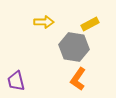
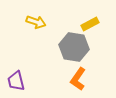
yellow arrow: moved 8 px left; rotated 18 degrees clockwise
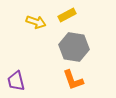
yellow rectangle: moved 23 px left, 9 px up
orange L-shape: moved 5 px left, 1 px down; rotated 55 degrees counterclockwise
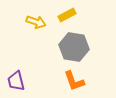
orange L-shape: moved 1 px right, 1 px down
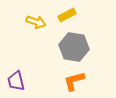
orange L-shape: rotated 95 degrees clockwise
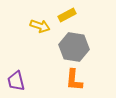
yellow arrow: moved 4 px right, 4 px down
orange L-shape: moved 1 px up; rotated 70 degrees counterclockwise
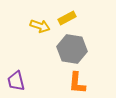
yellow rectangle: moved 3 px down
gray hexagon: moved 2 px left, 2 px down
orange L-shape: moved 3 px right, 3 px down
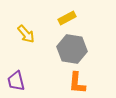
yellow arrow: moved 14 px left, 8 px down; rotated 30 degrees clockwise
